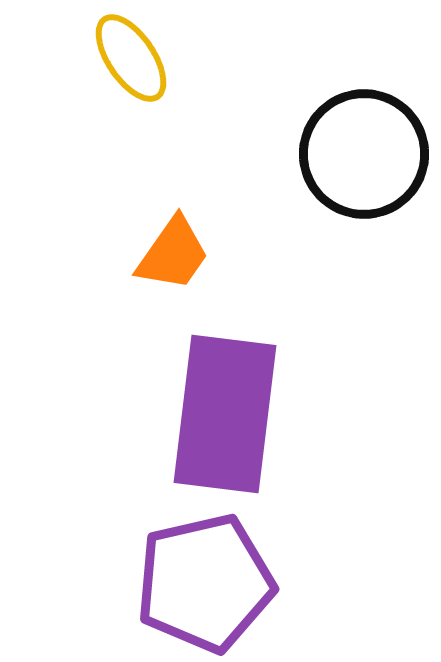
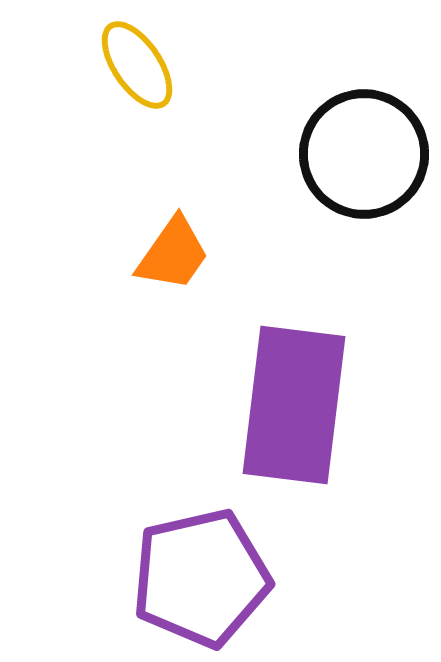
yellow ellipse: moved 6 px right, 7 px down
purple rectangle: moved 69 px right, 9 px up
purple pentagon: moved 4 px left, 5 px up
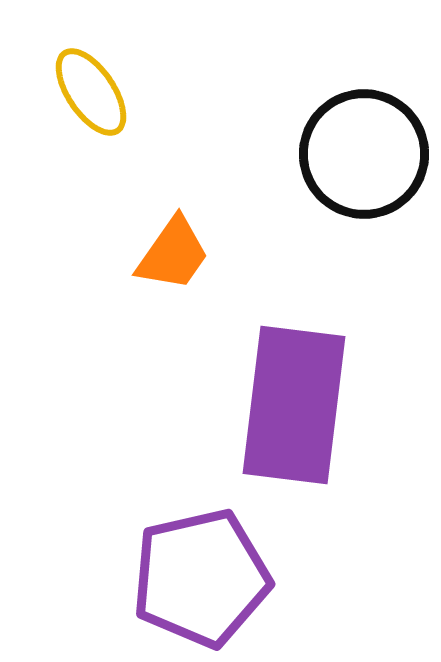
yellow ellipse: moved 46 px left, 27 px down
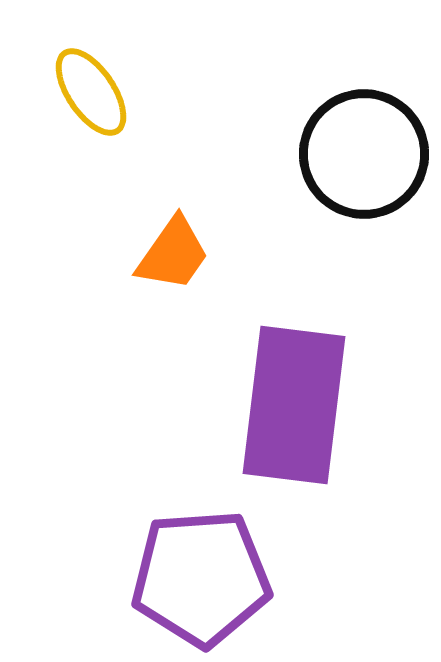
purple pentagon: rotated 9 degrees clockwise
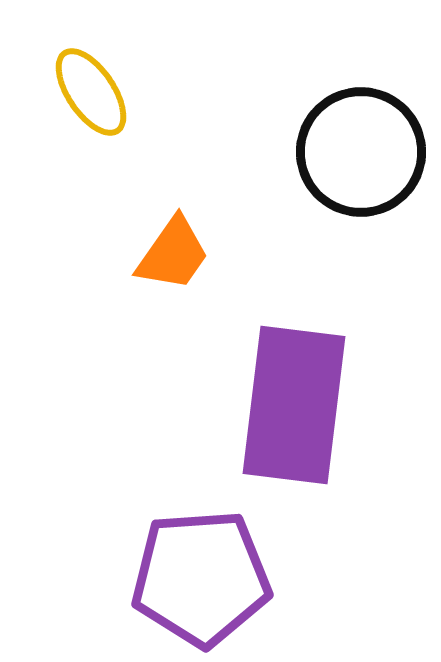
black circle: moved 3 px left, 2 px up
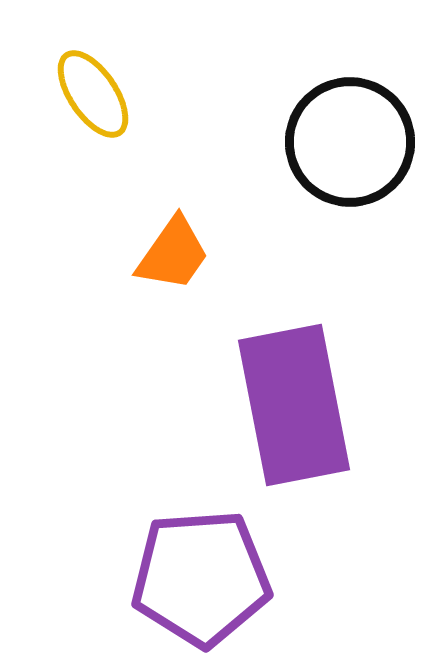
yellow ellipse: moved 2 px right, 2 px down
black circle: moved 11 px left, 10 px up
purple rectangle: rotated 18 degrees counterclockwise
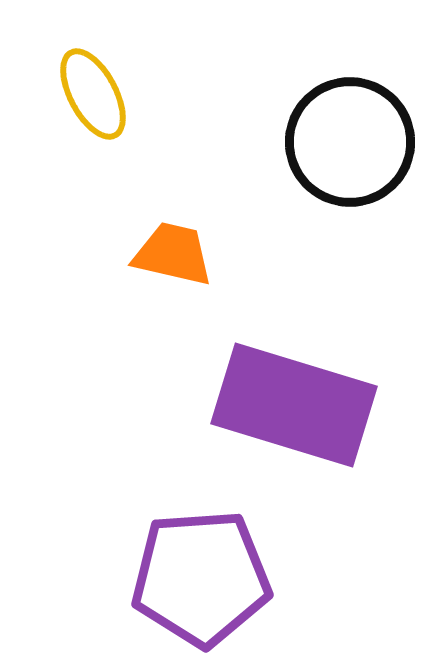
yellow ellipse: rotated 6 degrees clockwise
orange trapezoid: rotated 112 degrees counterclockwise
purple rectangle: rotated 62 degrees counterclockwise
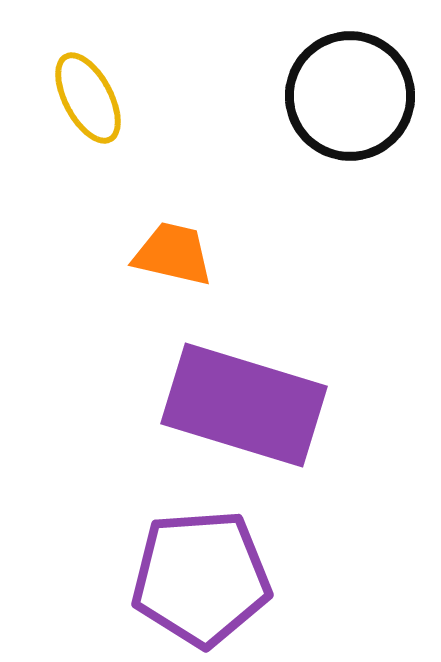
yellow ellipse: moved 5 px left, 4 px down
black circle: moved 46 px up
purple rectangle: moved 50 px left
